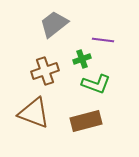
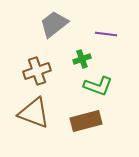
purple line: moved 3 px right, 6 px up
brown cross: moved 8 px left
green L-shape: moved 2 px right, 2 px down
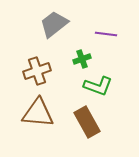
brown triangle: moved 4 px right; rotated 16 degrees counterclockwise
brown rectangle: moved 1 px right, 1 px down; rotated 76 degrees clockwise
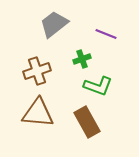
purple line: rotated 15 degrees clockwise
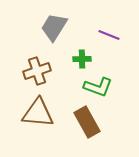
gray trapezoid: moved 3 px down; rotated 20 degrees counterclockwise
purple line: moved 3 px right, 1 px down
green cross: rotated 18 degrees clockwise
green L-shape: moved 1 px down
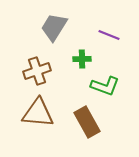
green L-shape: moved 7 px right, 1 px up
